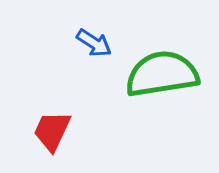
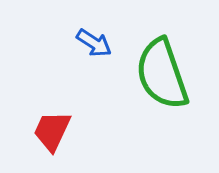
green semicircle: rotated 100 degrees counterclockwise
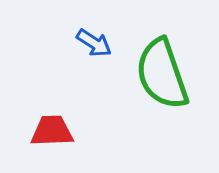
red trapezoid: rotated 63 degrees clockwise
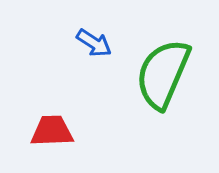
green semicircle: moved 1 px right; rotated 42 degrees clockwise
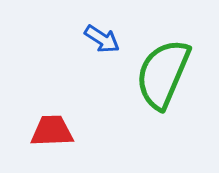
blue arrow: moved 8 px right, 4 px up
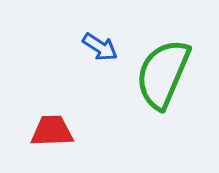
blue arrow: moved 2 px left, 8 px down
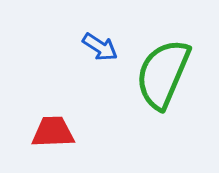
red trapezoid: moved 1 px right, 1 px down
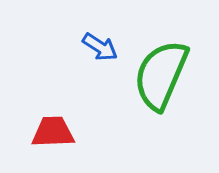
green semicircle: moved 2 px left, 1 px down
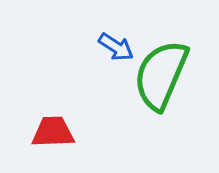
blue arrow: moved 16 px right
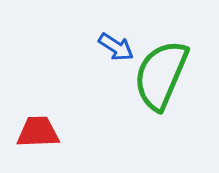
red trapezoid: moved 15 px left
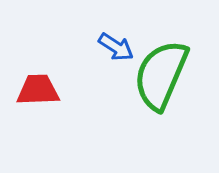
red trapezoid: moved 42 px up
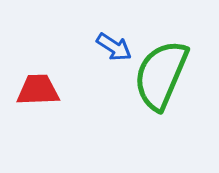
blue arrow: moved 2 px left
